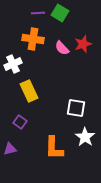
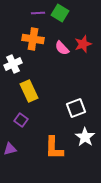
white square: rotated 30 degrees counterclockwise
purple square: moved 1 px right, 2 px up
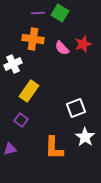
yellow rectangle: rotated 60 degrees clockwise
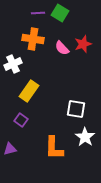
white square: moved 1 px down; rotated 30 degrees clockwise
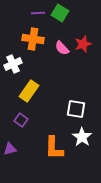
white star: moved 3 px left
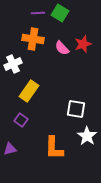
white star: moved 5 px right, 1 px up
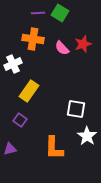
purple square: moved 1 px left
